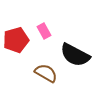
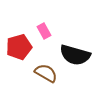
red pentagon: moved 3 px right, 7 px down
black semicircle: rotated 12 degrees counterclockwise
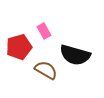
brown semicircle: moved 3 px up
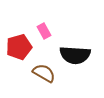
black semicircle: rotated 12 degrees counterclockwise
brown semicircle: moved 2 px left, 3 px down
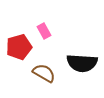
black semicircle: moved 7 px right, 8 px down
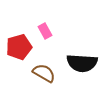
pink rectangle: moved 1 px right
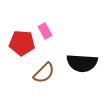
red pentagon: moved 3 px right, 4 px up; rotated 20 degrees clockwise
brown semicircle: rotated 105 degrees clockwise
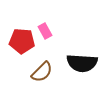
red pentagon: moved 2 px up
brown semicircle: moved 2 px left, 1 px up
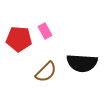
red pentagon: moved 3 px left, 2 px up
brown semicircle: moved 4 px right
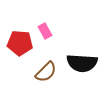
red pentagon: moved 1 px right, 4 px down
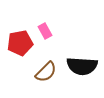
red pentagon: rotated 15 degrees counterclockwise
black semicircle: moved 3 px down
